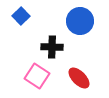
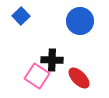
black cross: moved 13 px down
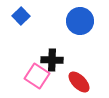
red ellipse: moved 4 px down
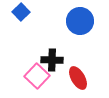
blue square: moved 4 px up
pink square: rotated 10 degrees clockwise
red ellipse: moved 1 px left, 4 px up; rotated 15 degrees clockwise
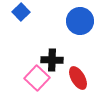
pink square: moved 2 px down
